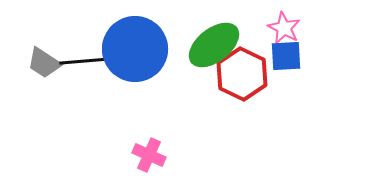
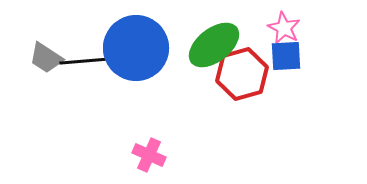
blue circle: moved 1 px right, 1 px up
gray trapezoid: moved 2 px right, 5 px up
red hexagon: rotated 18 degrees clockwise
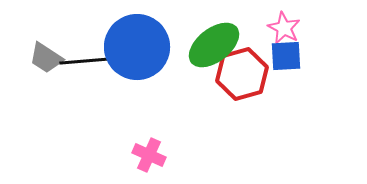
blue circle: moved 1 px right, 1 px up
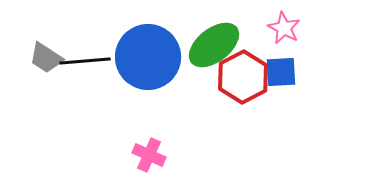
blue circle: moved 11 px right, 10 px down
blue square: moved 5 px left, 16 px down
red hexagon: moved 1 px right, 3 px down; rotated 12 degrees counterclockwise
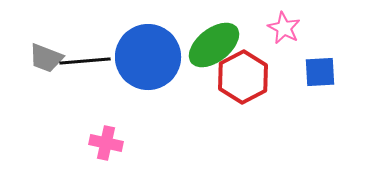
gray trapezoid: rotated 12 degrees counterclockwise
blue square: moved 39 px right
pink cross: moved 43 px left, 12 px up; rotated 12 degrees counterclockwise
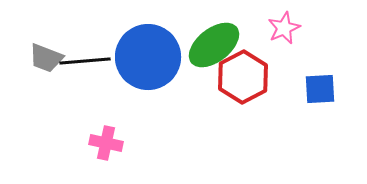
pink star: rotated 20 degrees clockwise
blue square: moved 17 px down
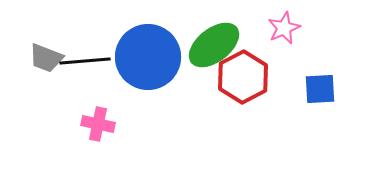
pink cross: moved 8 px left, 19 px up
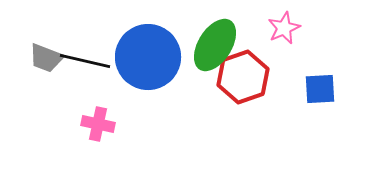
green ellipse: moved 1 px right; rotated 20 degrees counterclockwise
black line: rotated 18 degrees clockwise
red hexagon: rotated 9 degrees clockwise
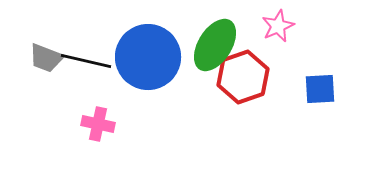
pink star: moved 6 px left, 2 px up
black line: moved 1 px right
